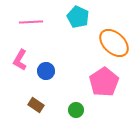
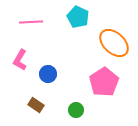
blue circle: moved 2 px right, 3 px down
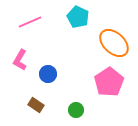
pink line: moved 1 px left; rotated 20 degrees counterclockwise
pink pentagon: moved 5 px right
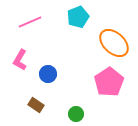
cyan pentagon: rotated 25 degrees clockwise
green circle: moved 4 px down
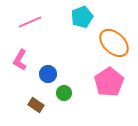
cyan pentagon: moved 4 px right
green circle: moved 12 px left, 21 px up
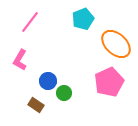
cyan pentagon: moved 1 px right, 2 px down
pink line: rotated 30 degrees counterclockwise
orange ellipse: moved 2 px right, 1 px down
blue circle: moved 7 px down
pink pentagon: rotated 8 degrees clockwise
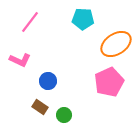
cyan pentagon: rotated 25 degrees clockwise
orange ellipse: rotated 76 degrees counterclockwise
pink L-shape: rotated 95 degrees counterclockwise
green circle: moved 22 px down
brown rectangle: moved 4 px right, 2 px down
